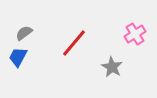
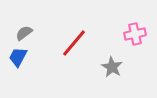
pink cross: rotated 20 degrees clockwise
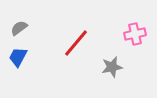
gray semicircle: moved 5 px left, 5 px up
red line: moved 2 px right
gray star: rotated 30 degrees clockwise
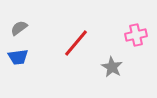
pink cross: moved 1 px right, 1 px down
blue trapezoid: rotated 125 degrees counterclockwise
gray star: rotated 30 degrees counterclockwise
